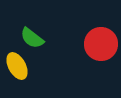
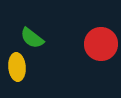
yellow ellipse: moved 1 px down; rotated 24 degrees clockwise
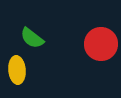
yellow ellipse: moved 3 px down
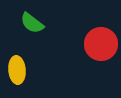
green semicircle: moved 15 px up
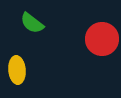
red circle: moved 1 px right, 5 px up
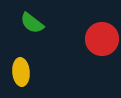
yellow ellipse: moved 4 px right, 2 px down
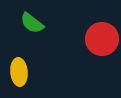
yellow ellipse: moved 2 px left
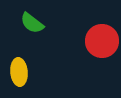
red circle: moved 2 px down
